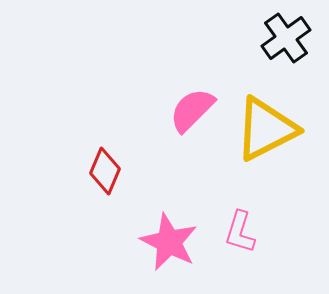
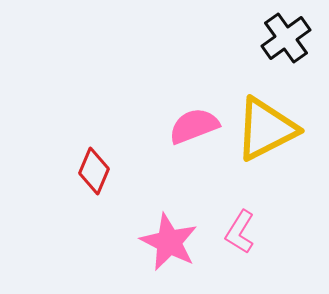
pink semicircle: moved 2 px right, 16 px down; rotated 24 degrees clockwise
red diamond: moved 11 px left
pink L-shape: rotated 15 degrees clockwise
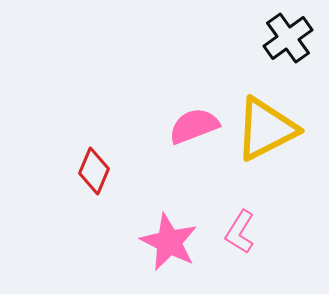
black cross: moved 2 px right
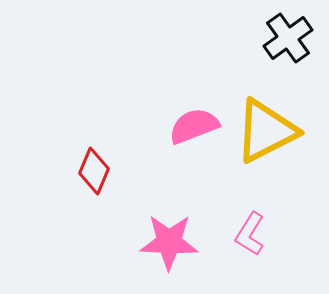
yellow triangle: moved 2 px down
pink L-shape: moved 10 px right, 2 px down
pink star: rotated 24 degrees counterclockwise
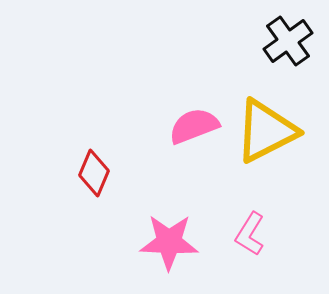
black cross: moved 3 px down
red diamond: moved 2 px down
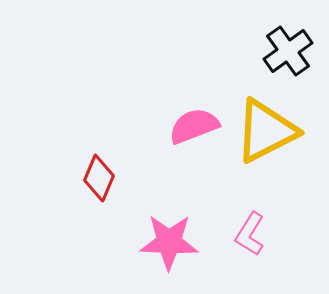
black cross: moved 10 px down
red diamond: moved 5 px right, 5 px down
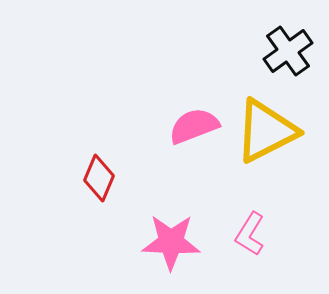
pink star: moved 2 px right
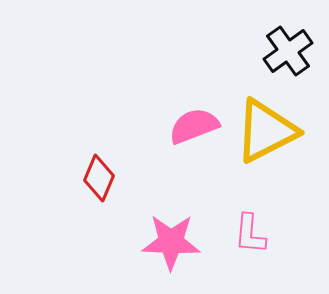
pink L-shape: rotated 27 degrees counterclockwise
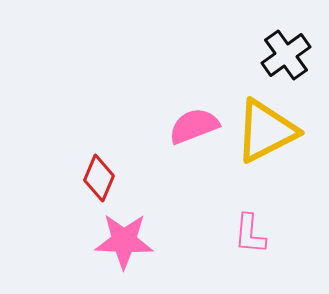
black cross: moved 2 px left, 4 px down
pink star: moved 47 px left, 1 px up
